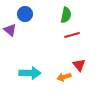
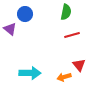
green semicircle: moved 3 px up
purple triangle: moved 1 px up
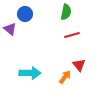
orange arrow: moved 1 px right; rotated 144 degrees clockwise
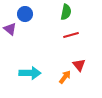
red line: moved 1 px left
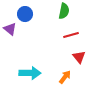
green semicircle: moved 2 px left, 1 px up
red triangle: moved 8 px up
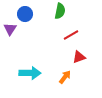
green semicircle: moved 4 px left
purple triangle: rotated 24 degrees clockwise
red line: rotated 14 degrees counterclockwise
red triangle: rotated 48 degrees clockwise
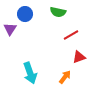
green semicircle: moved 2 px left, 1 px down; rotated 91 degrees clockwise
cyan arrow: rotated 70 degrees clockwise
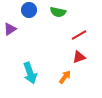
blue circle: moved 4 px right, 4 px up
purple triangle: rotated 24 degrees clockwise
red line: moved 8 px right
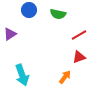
green semicircle: moved 2 px down
purple triangle: moved 5 px down
cyan arrow: moved 8 px left, 2 px down
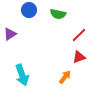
red line: rotated 14 degrees counterclockwise
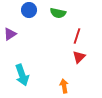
green semicircle: moved 1 px up
red line: moved 2 px left, 1 px down; rotated 28 degrees counterclockwise
red triangle: rotated 24 degrees counterclockwise
orange arrow: moved 1 px left, 9 px down; rotated 48 degrees counterclockwise
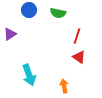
red triangle: rotated 40 degrees counterclockwise
cyan arrow: moved 7 px right
